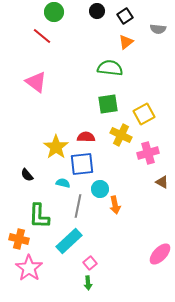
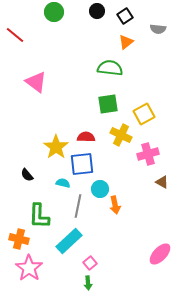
red line: moved 27 px left, 1 px up
pink cross: moved 1 px down
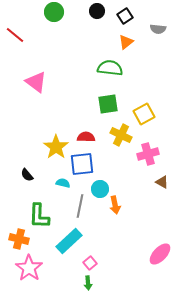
gray line: moved 2 px right
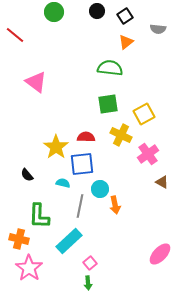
pink cross: rotated 20 degrees counterclockwise
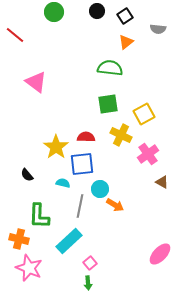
orange arrow: rotated 48 degrees counterclockwise
pink star: rotated 12 degrees counterclockwise
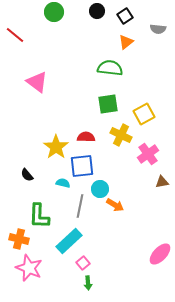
pink triangle: moved 1 px right
blue square: moved 2 px down
brown triangle: rotated 40 degrees counterclockwise
pink square: moved 7 px left
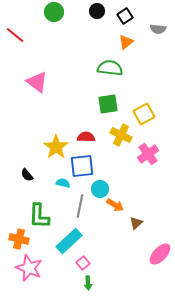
brown triangle: moved 26 px left, 41 px down; rotated 32 degrees counterclockwise
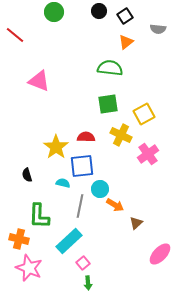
black circle: moved 2 px right
pink triangle: moved 2 px right, 1 px up; rotated 15 degrees counterclockwise
black semicircle: rotated 24 degrees clockwise
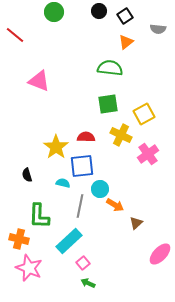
green arrow: rotated 120 degrees clockwise
